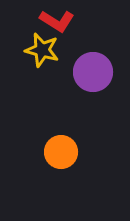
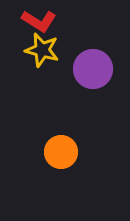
red L-shape: moved 18 px left
purple circle: moved 3 px up
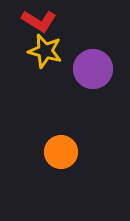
yellow star: moved 3 px right, 1 px down
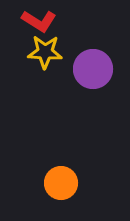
yellow star: moved 1 px down; rotated 12 degrees counterclockwise
orange circle: moved 31 px down
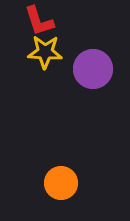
red L-shape: rotated 40 degrees clockwise
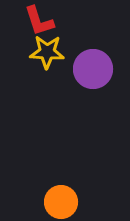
yellow star: moved 2 px right
orange circle: moved 19 px down
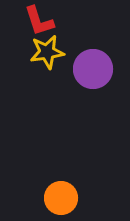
yellow star: rotated 12 degrees counterclockwise
orange circle: moved 4 px up
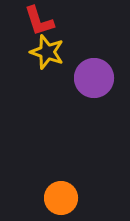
yellow star: rotated 28 degrees clockwise
purple circle: moved 1 px right, 9 px down
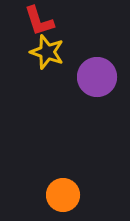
purple circle: moved 3 px right, 1 px up
orange circle: moved 2 px right, 3 px up
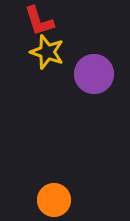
purple circle: moved 3 px left, 3 px up
orange circle: moved 9 px left, 5 px down
